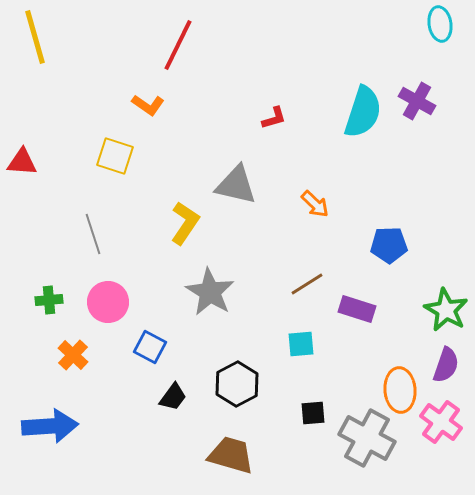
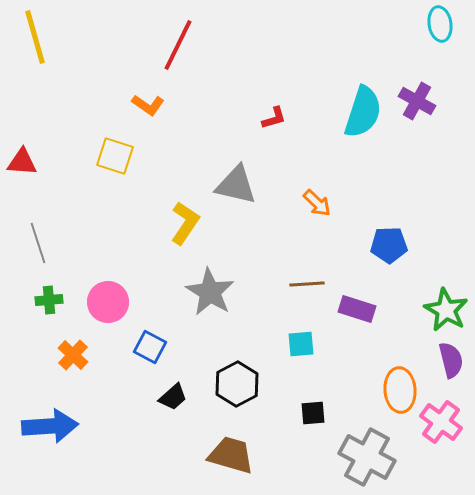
orange arrow: moved 2 px right, 1 px up
gray line: moved 55 px left, 9 px down
brown line: rotated 28 degrees clockwise
purple semicircle: moved 5 px right, 5 px up; rotated 33 degrees counterclockwise
black trapezoid: rotated 12 degrees clockwise
gray cross: moved 19 px down
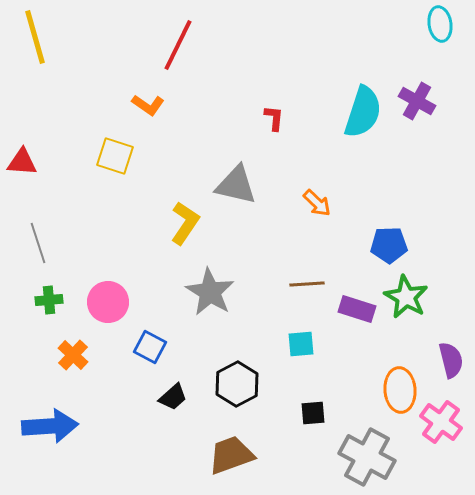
red L-shape: rotated 68 degrees counterclockwise
green star: moved 40 px left, 13 px up
brown trapezoid: rotated 36 degrees counterclockwise
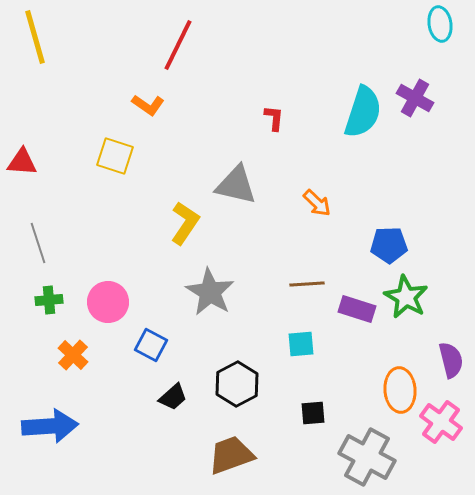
purple cross: moved 2 px left, 3 px up
blue square: moved 1 px right, 2 px up
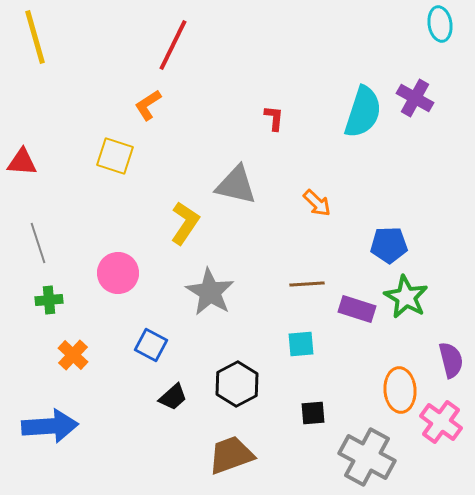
red line: moved 5 px left
orange L-shape: rotated 112 degrees clockwise
pink circle: moved 10 px right, 29 px up
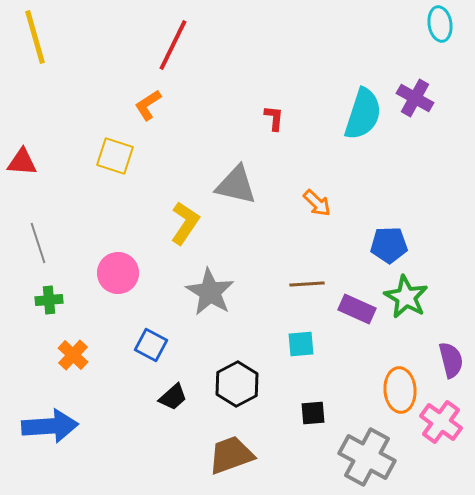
cyan semicircle: moved 2 px down
purple rectangle: rotated 6 degrees clockwise
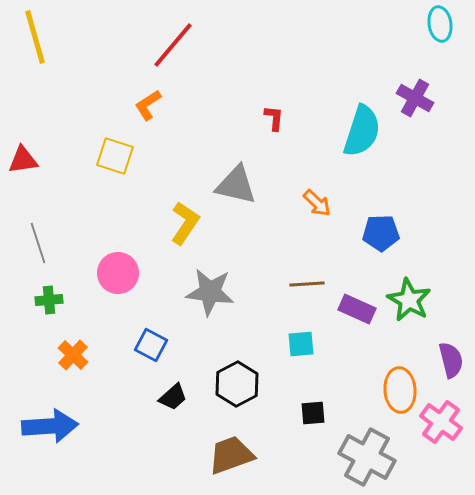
red line: rotated 14 degrees clockwise
cyan semicircle: moved 1 px left, 17 px down
red triangle: moved 1 px right, 2 px up; rotated 12 degrees counterclockwise
blue pentagon: moved 8 px left, 12 px up
gray star: rotated 24 degrees counterclockwise
green star: moved 3 px right, 3 px down
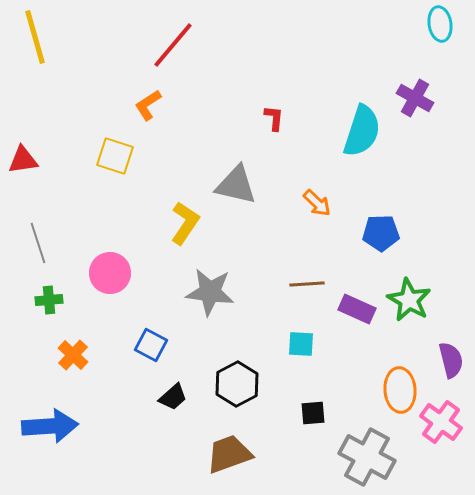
pink circle: moved 8 px left
cyan square: rotated 8 degrees clockwise
brown trapezoid: moved 2 px left, 1 px up
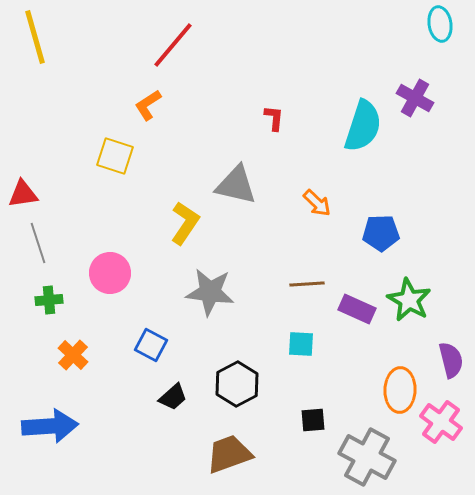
cyan semicircle: moved 1 px right, 5 px up
red triangle: moved 34 px down
orange ellipse: rotated 6 degrees clockwise
black square: moved 7 px down
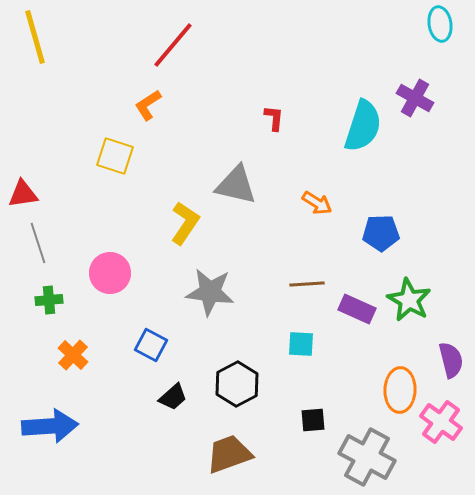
orange arrow: rotated 12 degrees counterclockwise
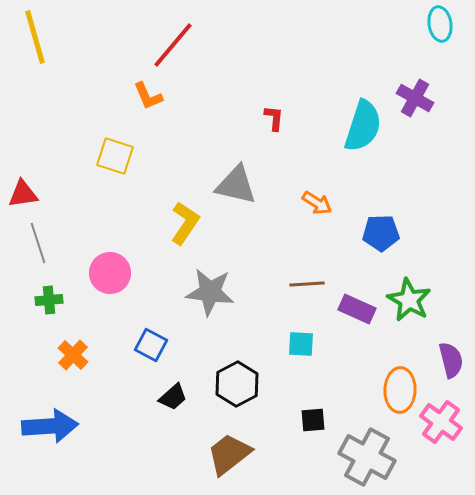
orange L-shape: moved 9 px up; rotated 80 degrees counterclockwise
brown trapezoid: rotated 18 degrees counterclockwise
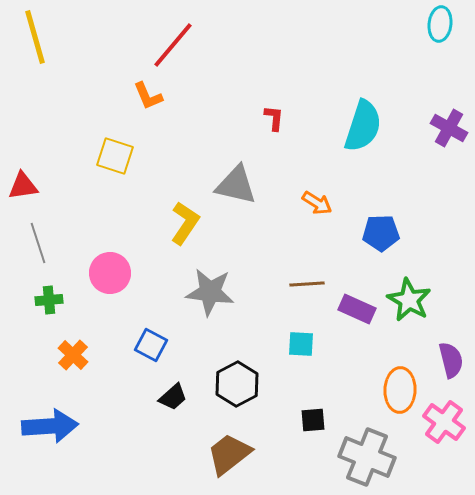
cyan ellipse: rotated 16 degrees clockwise
purple cross: moved 34 px right, 30 px down
red triangle: moved 8 px up
pink cross: moved 3 px right
gray cross: rotated 6 degrees counterclockwise
